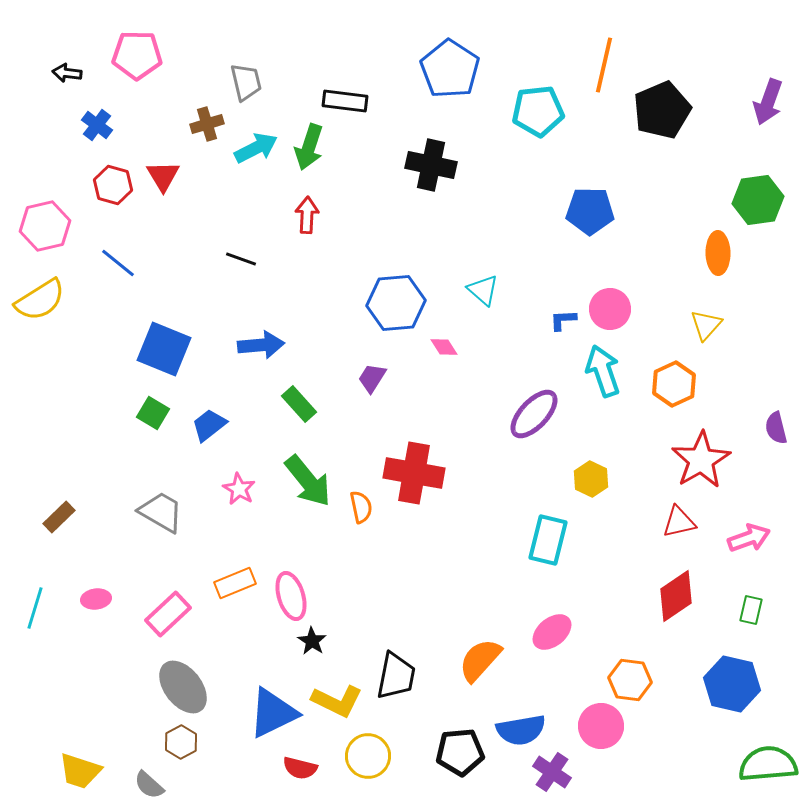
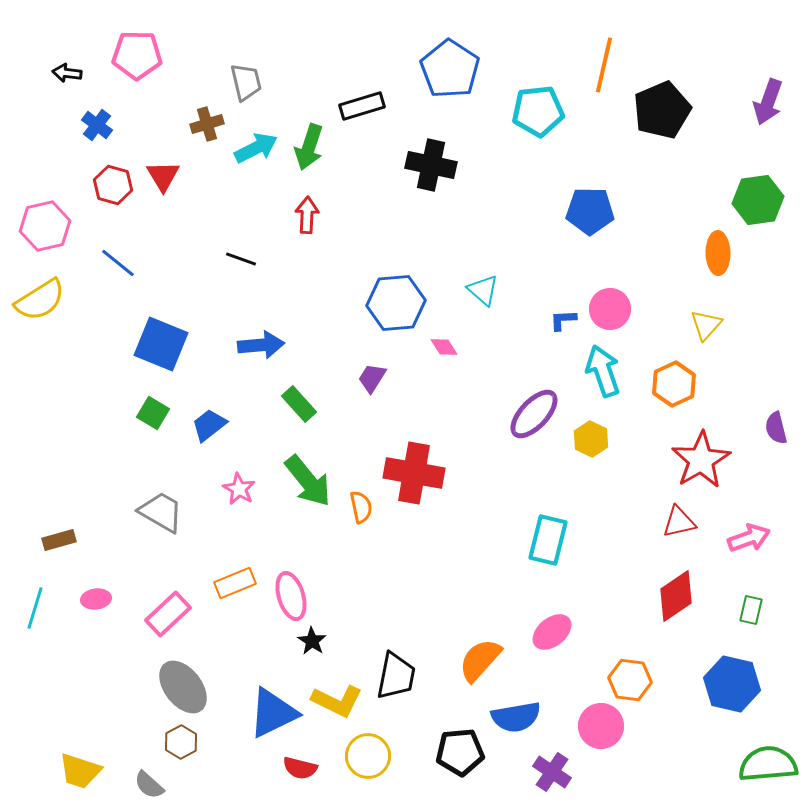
black rectangle at (345, 101): moved 17 px right, 5 px down; rotated 24 degrees counterclockwise
blue square at (164, 349): moved 3 px left, 5 px up
yellow hexagon at (591, 479): moved 40 px up
brown rectangle at (59, 517): moved 23 px down; rotated 28 degrees clockwise
blue semicircle at (521, 730): moved 5 px left, 13 px up
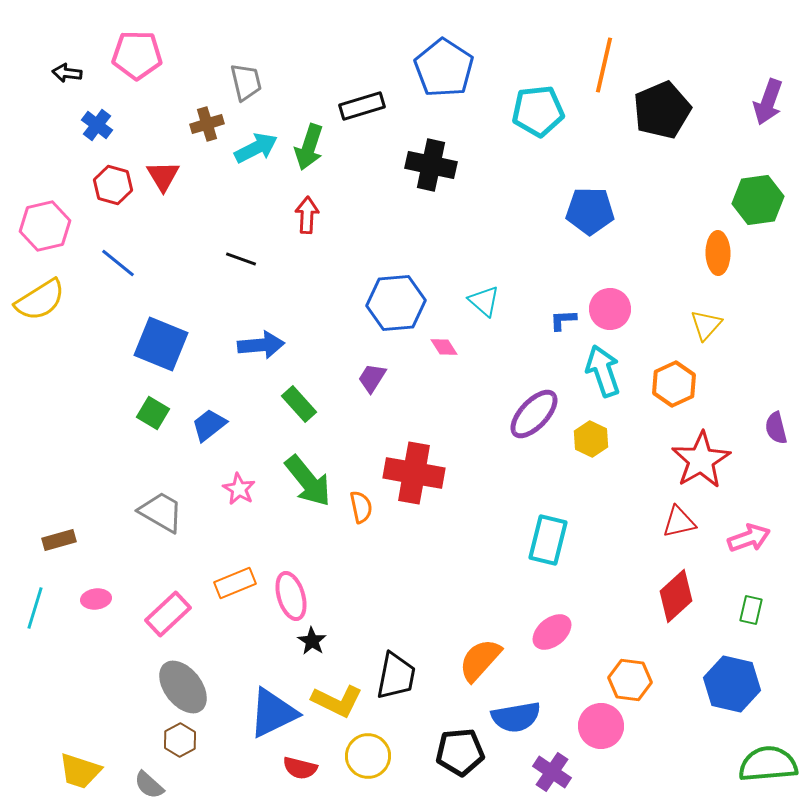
blue pentagon at (450, 69): moved 6 px left, 1 px up
cyan triangle at (483, 290): moved 1 px right, 11 px down
red diamond at (676, 596): rotated 8 degrees counterclockwise
brown hexagon at (181, 742): moved 1 px left, 2 px up
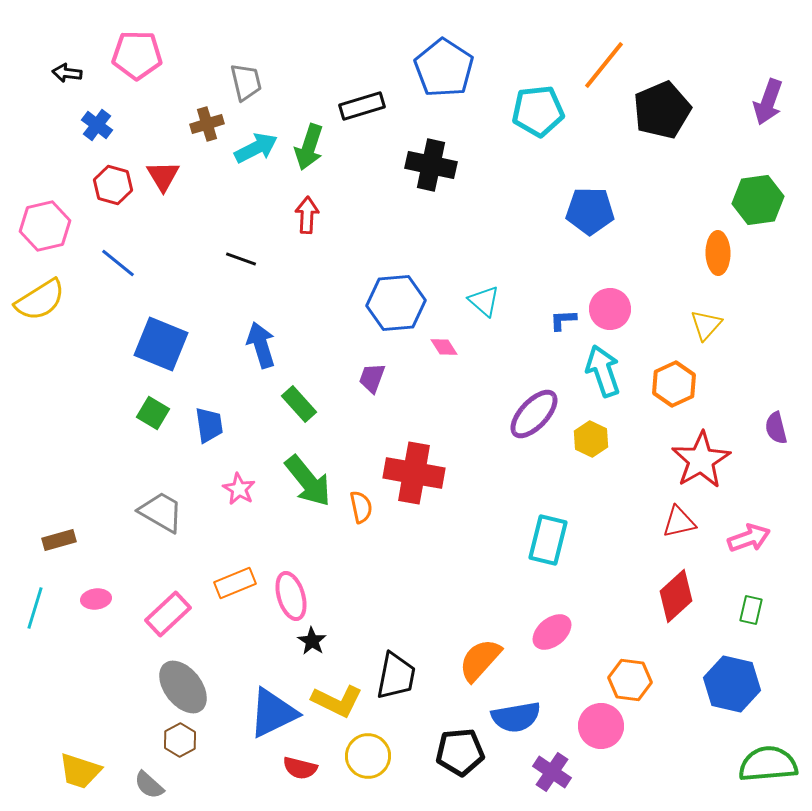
orange line at (604, 65): rotated 26 degrees clockwise
blue arrow at (261, 345): rotated 102 degrees counterclockwise
purple trapezoid at (372, 378): rotated 12 degrees counterclockwise
blue trapezoid at (209, 425): rotated 120 degrees clockwise
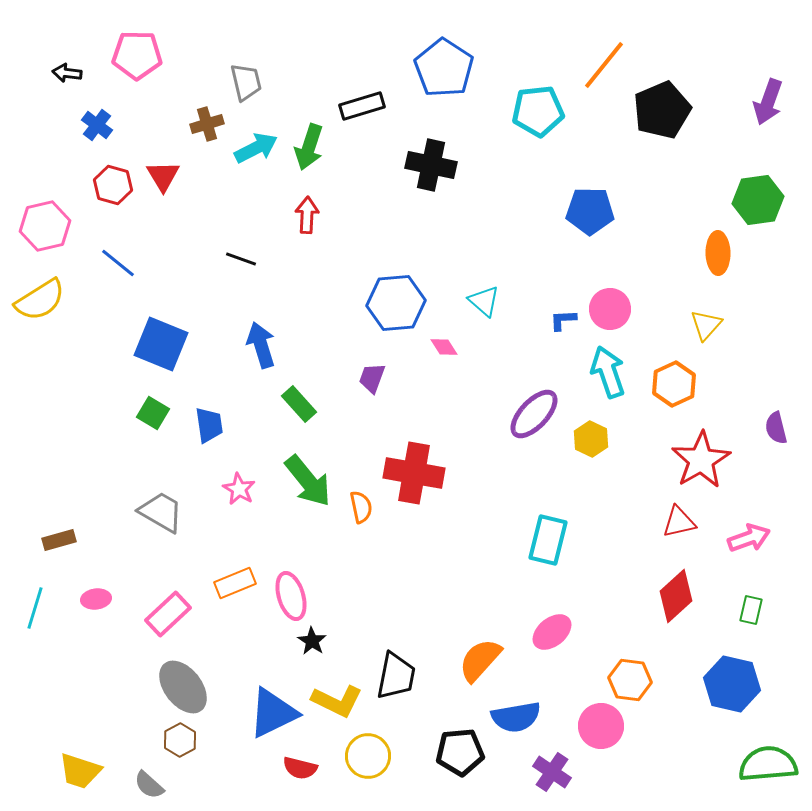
cyan arrow at (603, 371): moved 5 px right, 1 px down
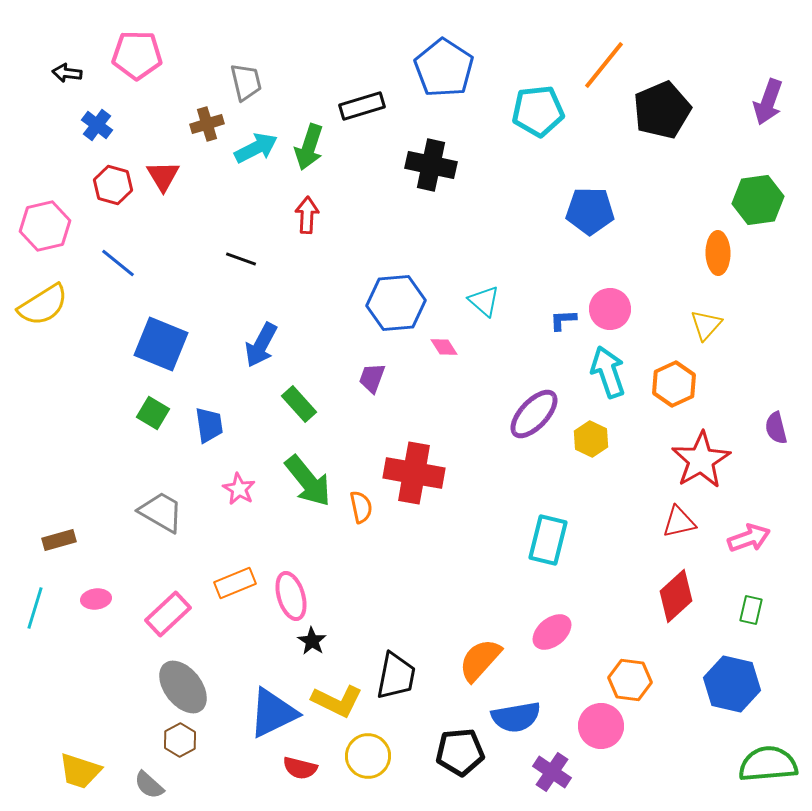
yellow semicircle at (40, 300): moved 3 px right, 5 px down
blue arrow at (261, 345): rotated 135 degrees counterclockwise
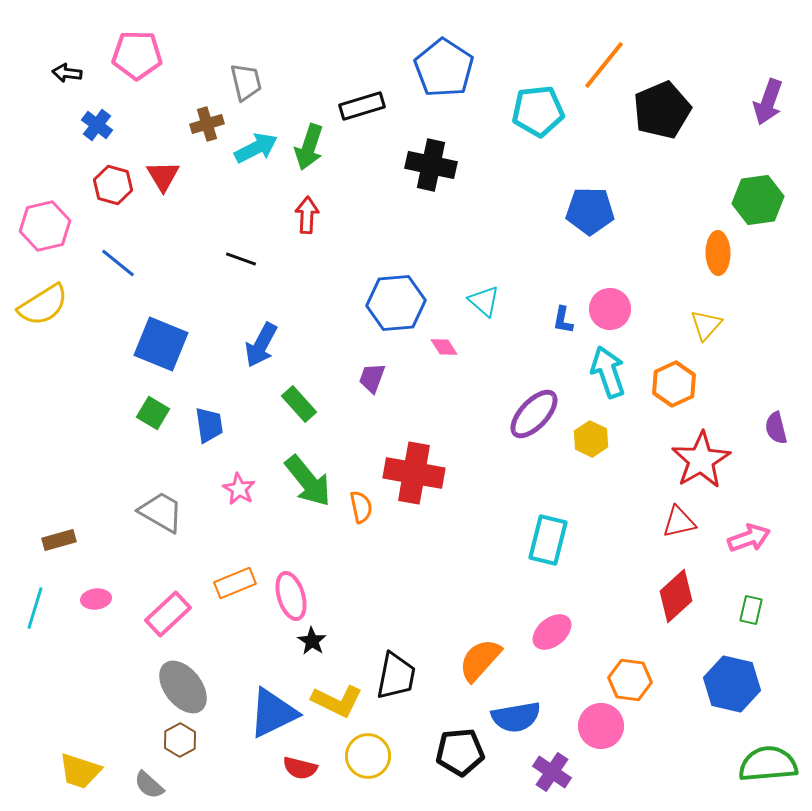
blue L-shape at (563, 320): rotated 76 degrees counterclockwise
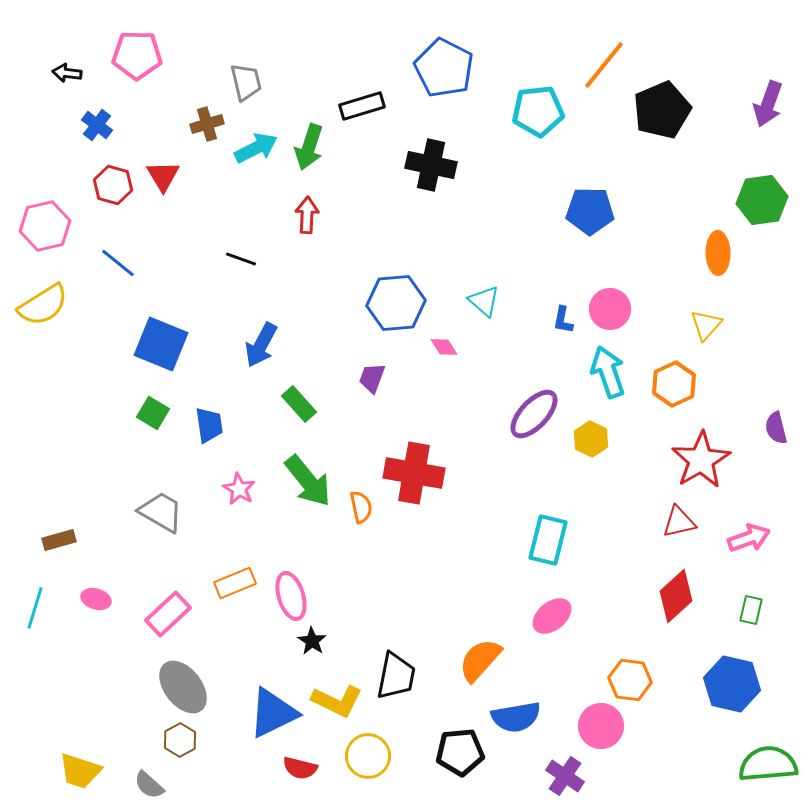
blue pentagon at (444, 68): rotated 6 degrees counterclockwise
purple arrow at (768, 102): moved 2 px down
green hexagon at (758, 200): moved 4 px right
pink ellipse at (96, 599): rotated 24 degrees clockwise
pink ellipse at (552, 632): moved 16 px up
purple cross at (552, 772): moved 13 px right, 4 px down
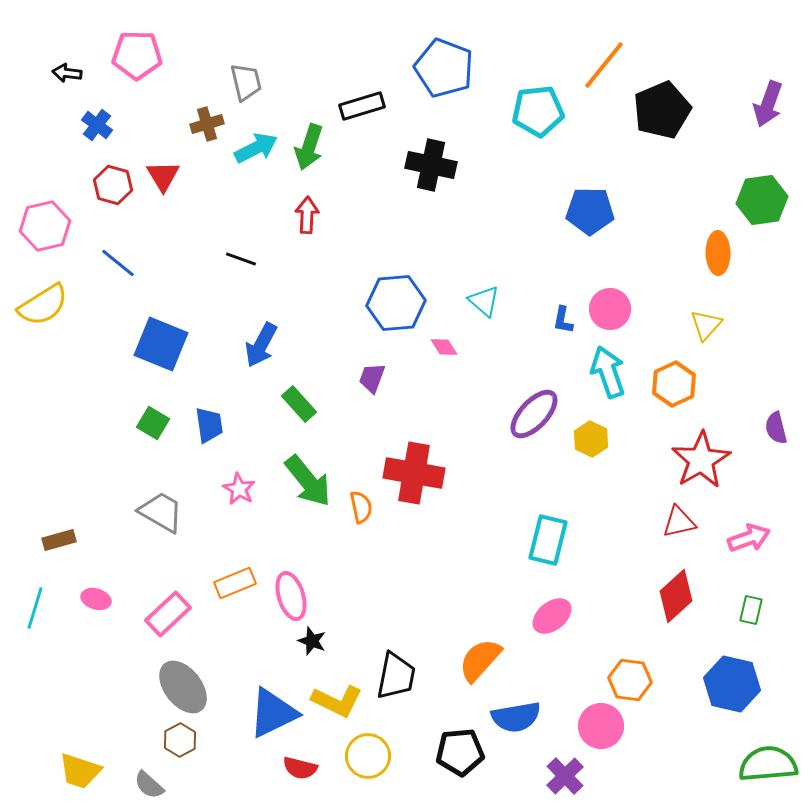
blue pentagon at (444, 68): rotated 6 degrees counterclockwise
green square at (153, 413): moved 10 px down
black star at (312, 641): rotated 12 degrees counterclockwise
purple cross at (565, 776): rotated 12 degrees clockwise
